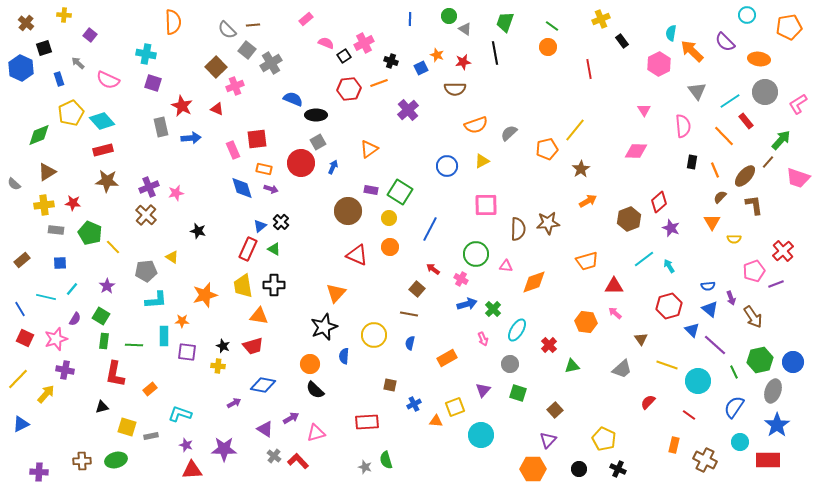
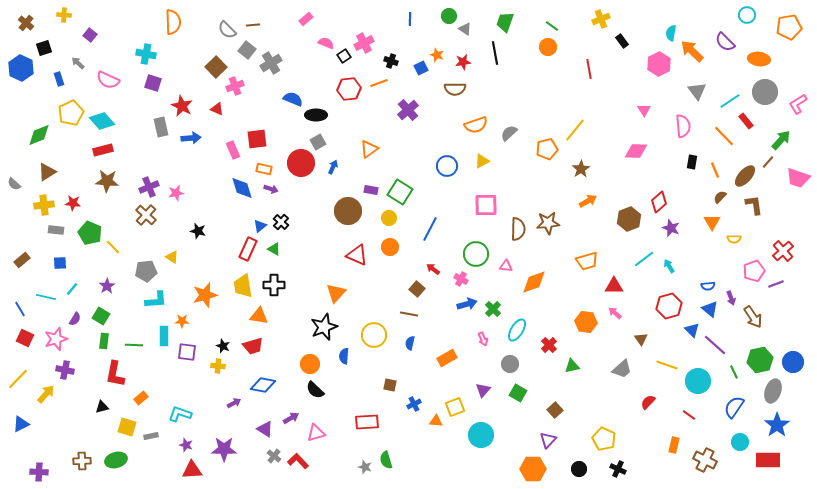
orange rectangle at (150, 389): moved 9 px left, 9 px down
green square at (518, 393): rotated 12 degrees clockwise
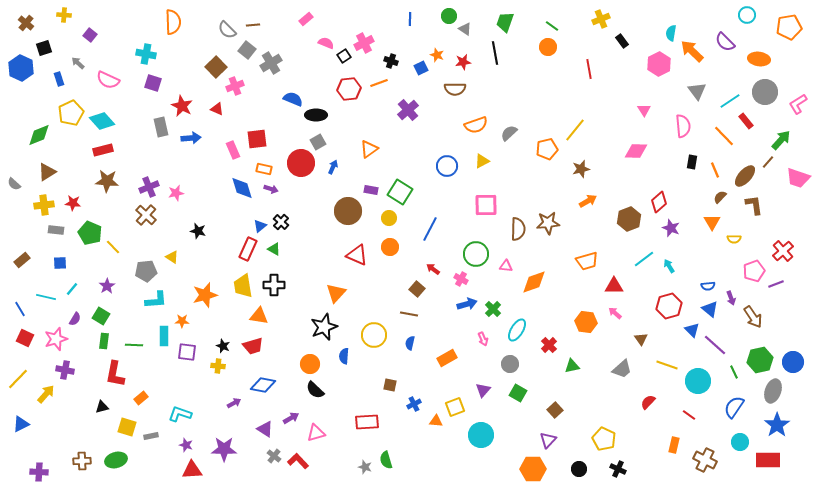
brown star at (581, 169): rotated 18 degrees clockwise
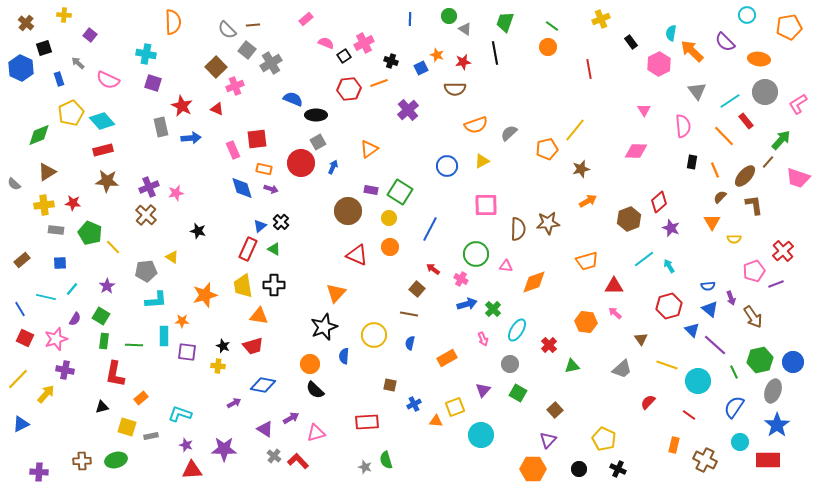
black rectangle at (622, 41): moved 9 px right, 1 px down
